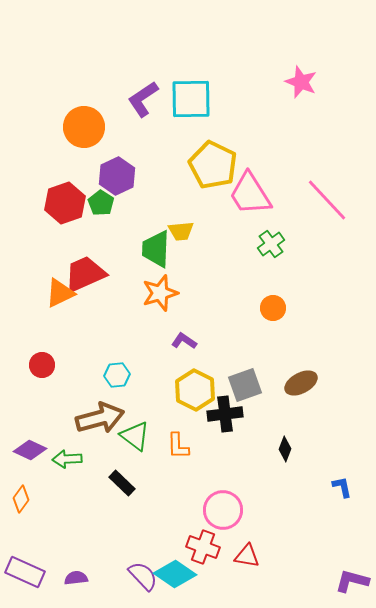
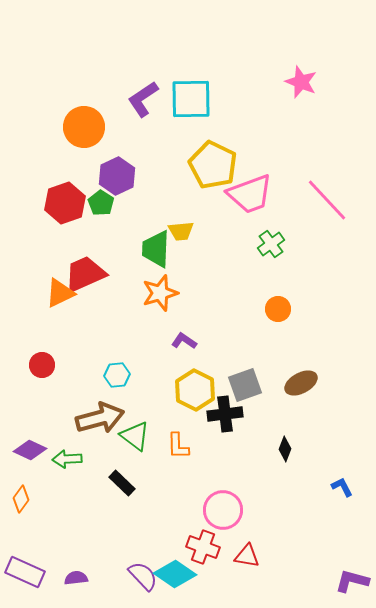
pink trapezoid at (250, 194): rotated 78 degrees counterclockwise
orange circle at (273, 308): moved 5 px right, 1 px down
blue L-shape at (342, 487): rotated 15 degrees counterclockwise
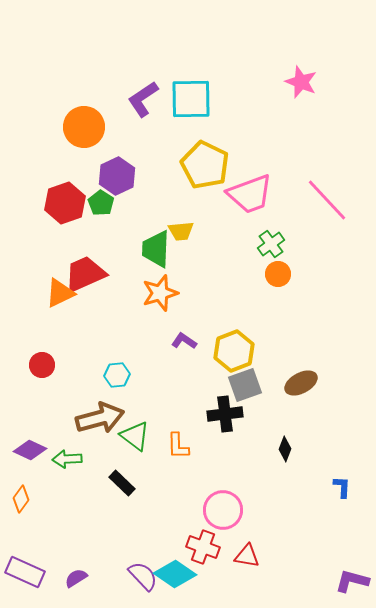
yellow pentagon at (213, 165): moved 8 px left
orange circle at (278, 309): moved 35 px up
yellow hexagon at (195, 390): moved 39 px right, 39 px up; rotated 12 degrees clockwise
blue L-shape at (342, 487): rotated 30 degrees clockwise
purple semicircle at (76, 578): rotated 25 degrees counterclockwise
